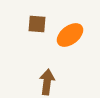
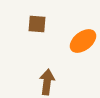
orange ellipse: moved 13 px right, 6 px down
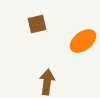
brown square: rotated 18 degrees counterclockwise
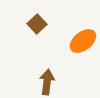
brown square: rotated 30 degrees counterclockwise
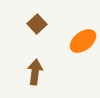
brown arrow: moved 12 px left, 10 px up
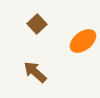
brown arrow: rotated 55 degrees counterclockwise
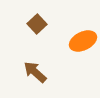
orange ellipse: rotated 12 degrees clockwise
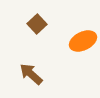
brown arrow: moved 4 px left, 2 px down
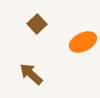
orange ellipse: moved 1 px down
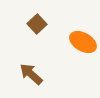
orange ellipse: rotated 56 degrees clockwise
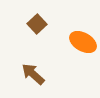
brown arrow: moved 2 px right
